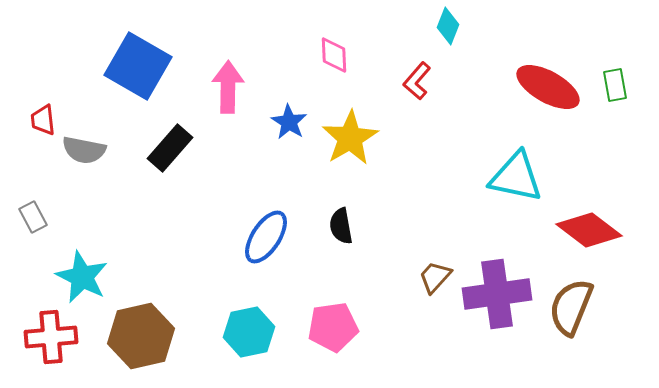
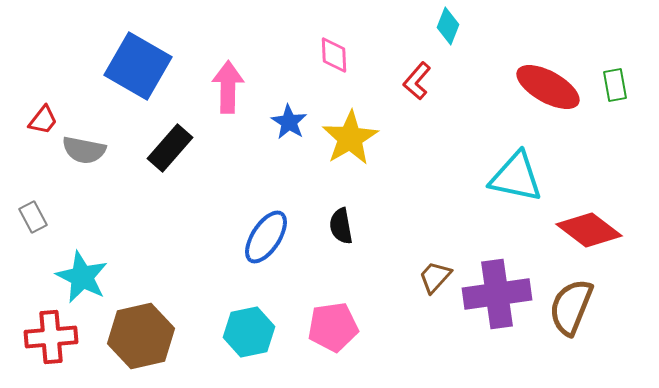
red trapezoid: rotated 136 degrees counterclockwise
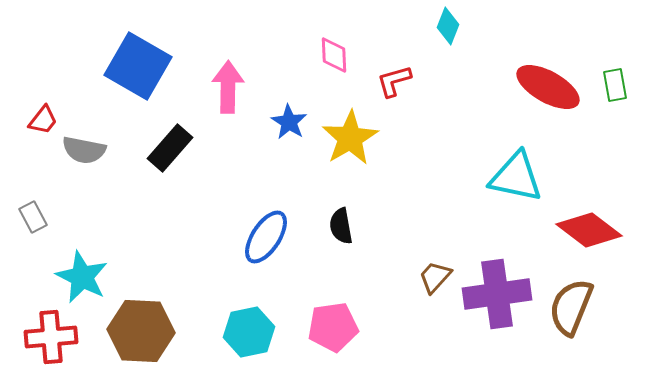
red L-shape: moved 23 px left; rotated 33 degrees clockwise
brown hexagon: moved 5 px up; rotated 16 degrees clockwise
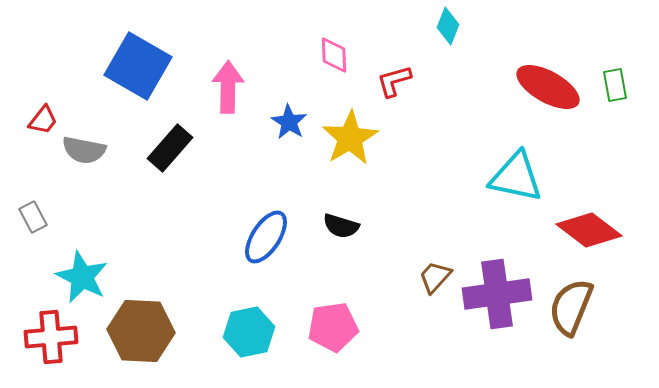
black semicircle: rotated 63 degrees counterclockwise
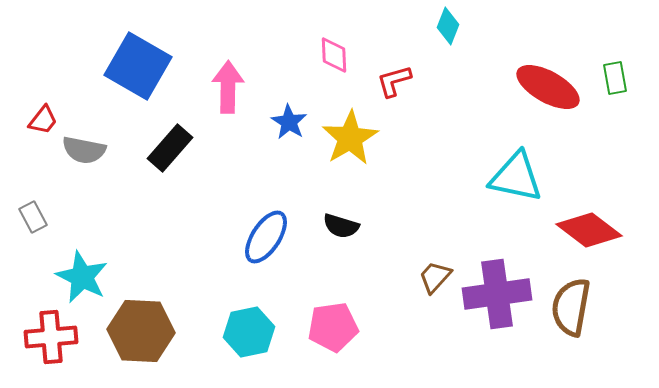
green rectangle: moved 7 px up
brown semicircle: rotated 12 degrees counterclockwise
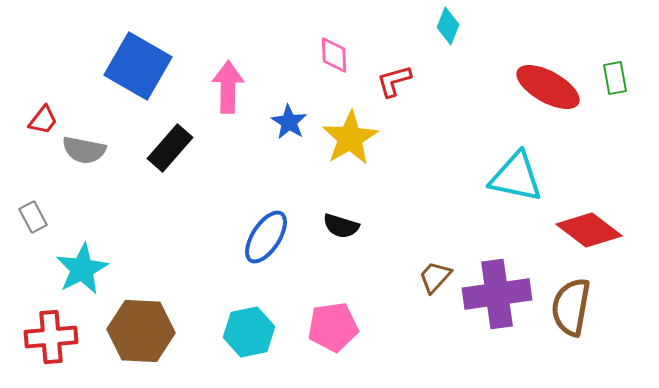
cyan star: moved 8 px up; rotated 18 degrees clockwise
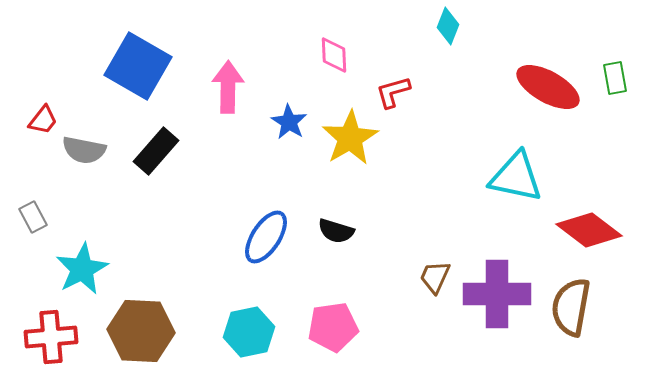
red L-shape: moved 1 px left, 11 px down
black rectangle: moved 14 px left, 3 px down
black semicircle: moved 5 px left, 5 px down
brown trapezoid: rotated 18 degrees counterclockwise
purple cross: rotated 8 degrees clockwise
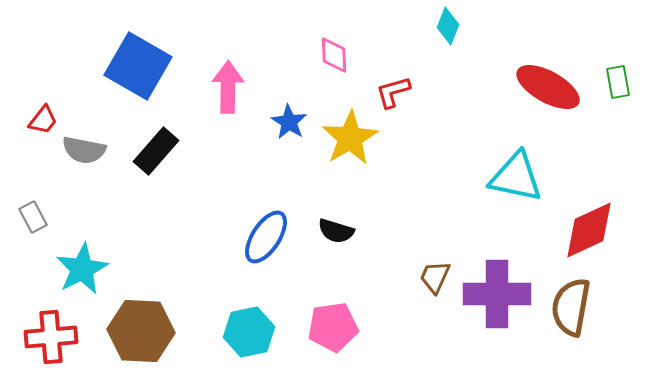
green rectangle: moved 3 px right, 4 px down
red diamond: rotated 62 degrees counterclockwise
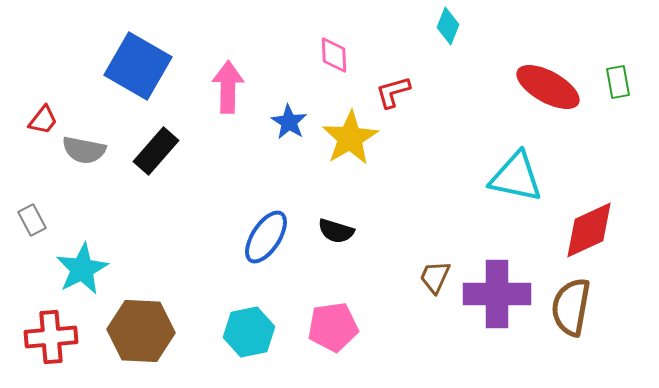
gray rectangle: moved 1 px left, 3 px down
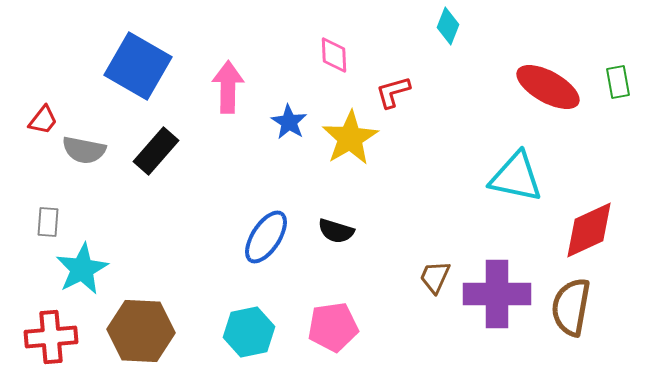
gray rectangle: moved 16 px right, 2 px down; rotated 32 degrees clockwise
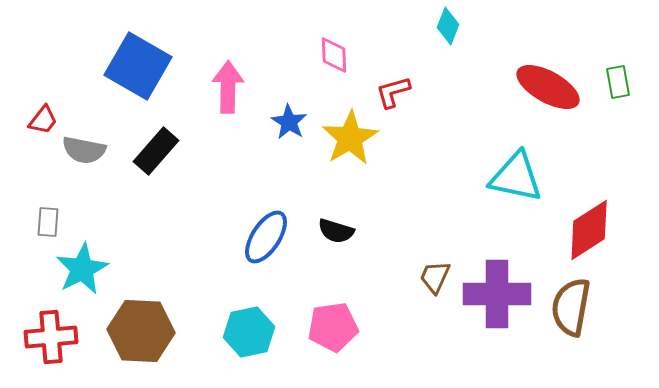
red diamond: rotated 8 degrees counterclockwise
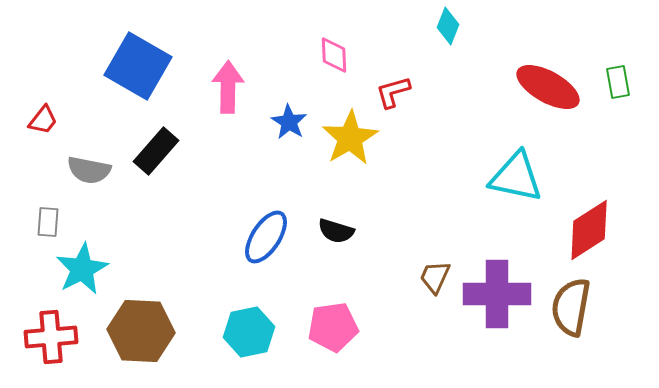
gray semicircle: moved 5 px right, 20 px down
